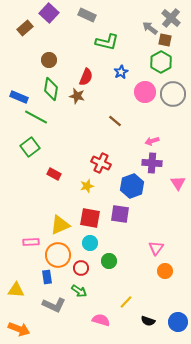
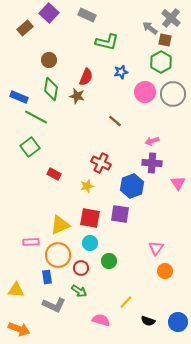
blue star at (121, 72): rotated 16 degrees clockwise
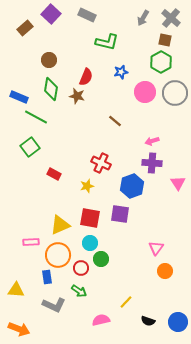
purple square at (49, 13): moved 2 px right, 1 px down
gray arrow at (150, 28): moved 7 px left, 10 px up; rotated 98 degrees counterclockwise
gray circle at (173, 94): moved 2 px right, 1 px up
green circle at (109, 261): moved 8 px left, 2 px up
pink semicircle at (101, 320): rotated 30 degrees counterclockwise
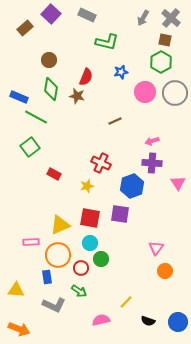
brown line at (115, 121): rotated 64 degrees counterclockwise
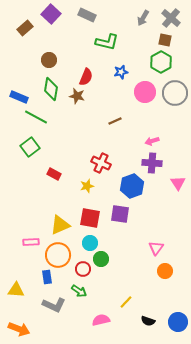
red circle at (81, 268): moved 2 px right, 1 px down
